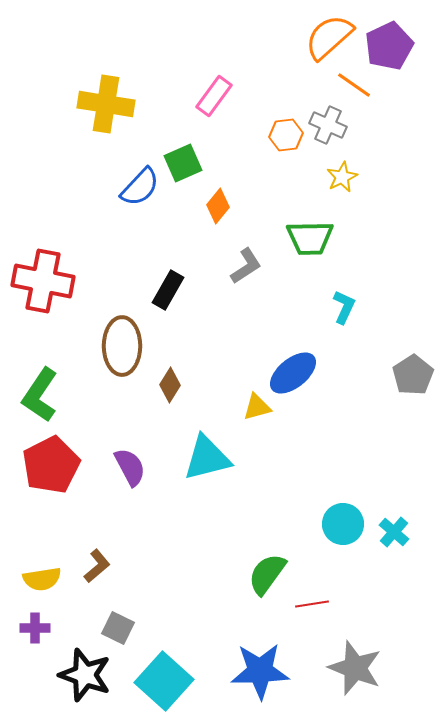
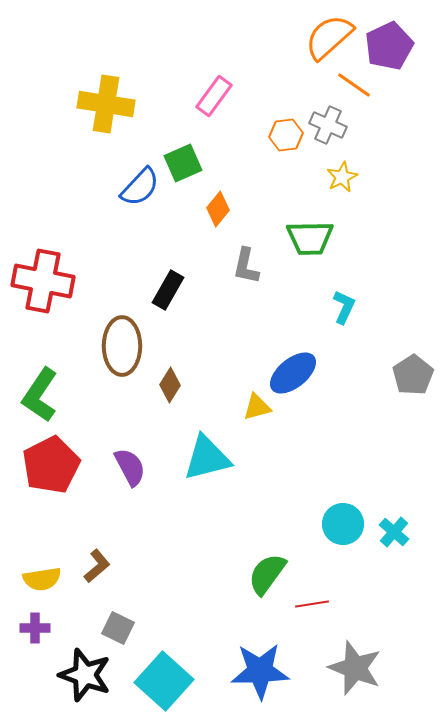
orange diamond: moved 3 px down
gray L-shape: rotated 135 degrees clockwise
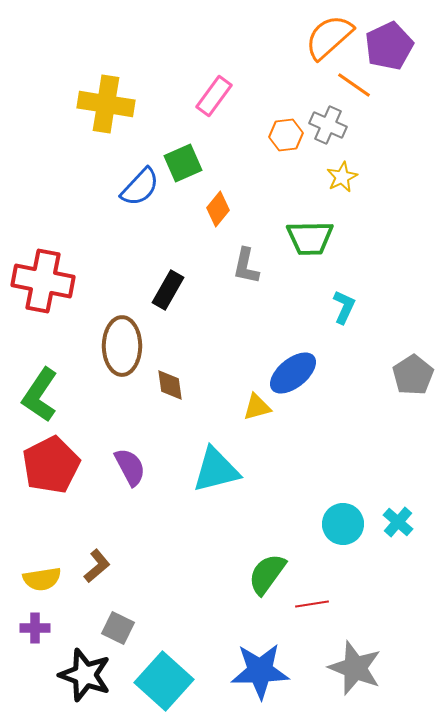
brown diamond: rotated 40 degrees counterclockwise
cyan triangle: moved 9 px right, 12 px down
cyan cross: moved 4 px right, 10 px up
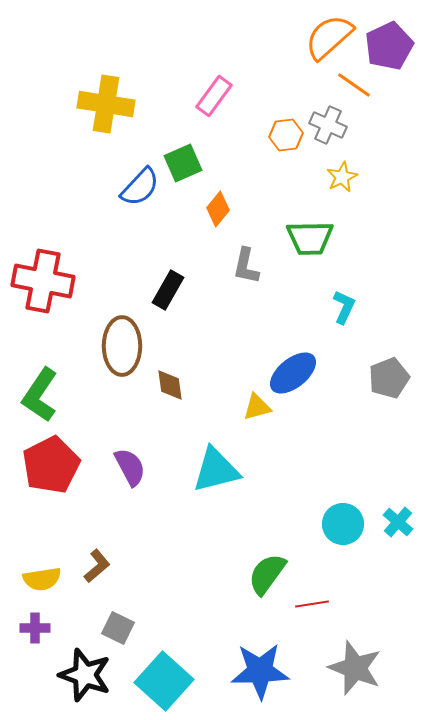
gray pentagon: moved 24 px left, 3 px down; rotated 12 degrees clockwise
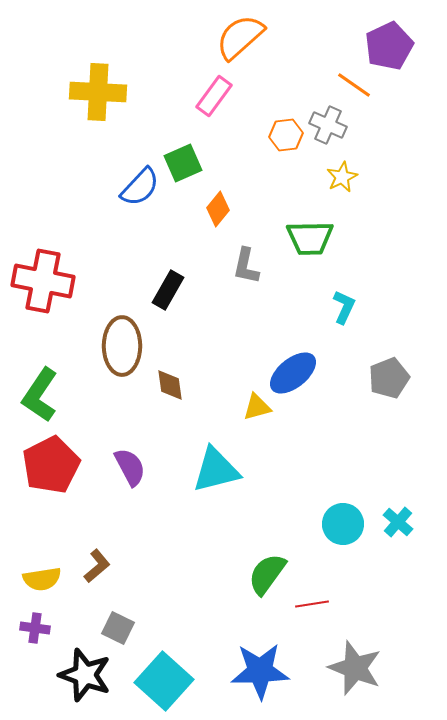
orange semicircle: moved 89 px left
yellow cross: moved 8 px left, 12 px up; rotated 6 degrees counterclockwise
purple cross: rotated 8 degrees clockwise
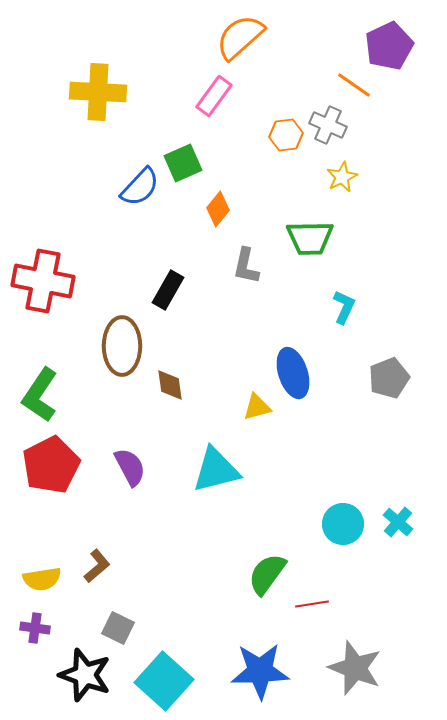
blue ellipse: rotated 69 degrees counterclockwise
